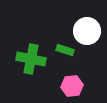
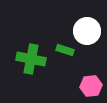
pink hexagon: moved 19 px right
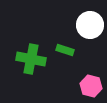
white circle: moved 3 px right, 6 px up
pink hexagon: rotated 20 degrees clockwise
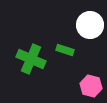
green cross: rotated 12 degrees clockwise
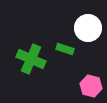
white circle: moved 2 px left, 3 px down
green rectangle: moved 1 px up
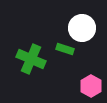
white circle: moved 6 px left
pink hexagon: rotated 15 degrees clockwise
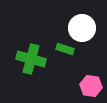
green cross: rotated 8 degrees counterclockwise
pink hexagon: rotated 20 degrees counterclockwise
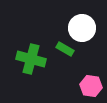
green rectangle: rotated 12 degrees clockwise
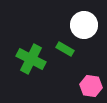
white circle: moved 2 px right, 3 px up
green cross: rotated 12 degrees clockwise
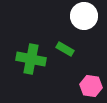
white circle: moved 9 px up
green cross: rotated 16 degrees counterclockwise
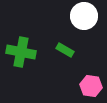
green rectangle: moved 1 px down
green cross: moved 10 px left, 7 px up
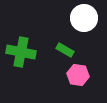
white circle: moved 2 px down
pink hexagon: moved 13 px left, 11 px up
